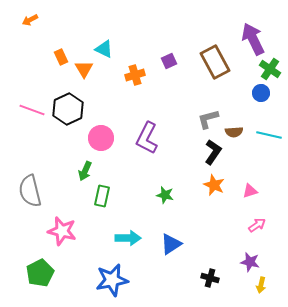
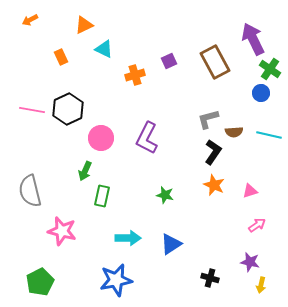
orange triangle: moved 44 px up; rotated 36 degrees clockwise
pink line: rotated 10 degrees counterclockwise
green pentagon: moved 9 px down
blue star: moved 4 px right
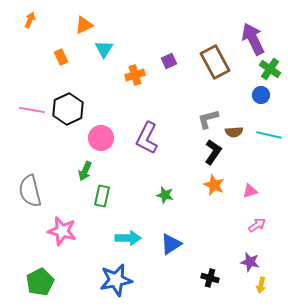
orange arrow: rotated 140 degrees clockwise
cyan triangle: rotated 36 degrees clockwise
blue circle: moved 2 px down
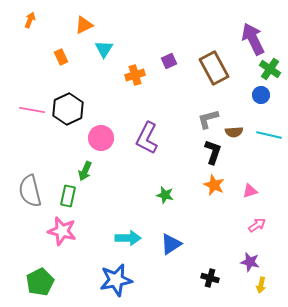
brown rectangle: moved 1 px left, 6 px down
black L-shape: rotated 15 degrees counterclockwise
green rectangle: moved 34 px left
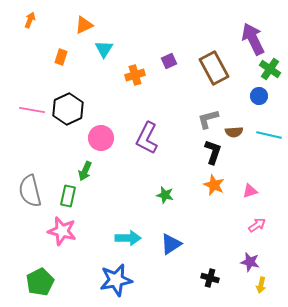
orange rectangle: rotated 42 degrees clockwise
blue circle: moved 2 px left, 1 px down
